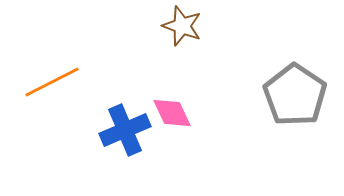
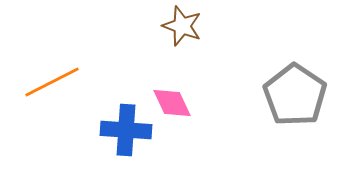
pink diamond: moved 10 px up
blue cross: moved 1 px right; rotated 27 degrees clockwise
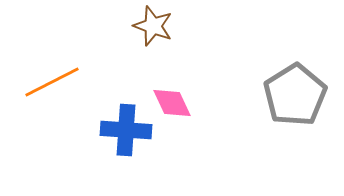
brown star: moved 29 px left
gray pentagon: rotated 6 degrees clockwise
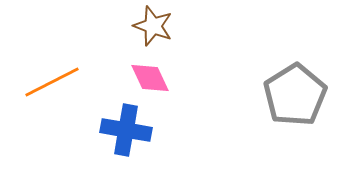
pink diamond: moved 22 px left, 25 px up
blue cross: rotated 6 degrees clockwise
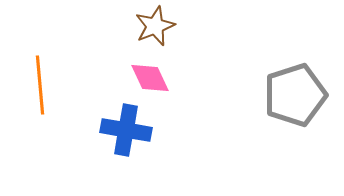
brown star: moved 2 px right; rotated 30 degrees clockwise
orange line: moved 12 px left, 3 px down; rotated 68 degrees counterclockwise
gray pentagon: rotated 14 degrees clockwise
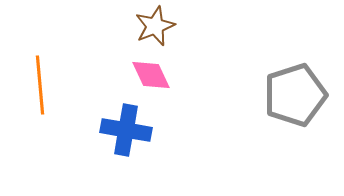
pink diamond: moved 1 px right, 3 px up
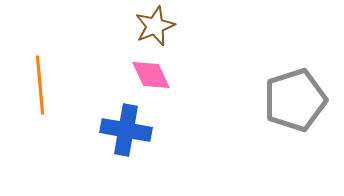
gray pentagon: moved 5 px down
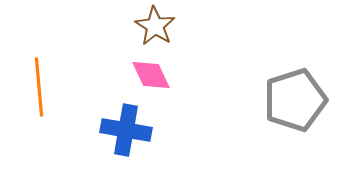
brown star: rotated 18 degrees counterclockwise
orange line: moved 1 px left, 2 px down
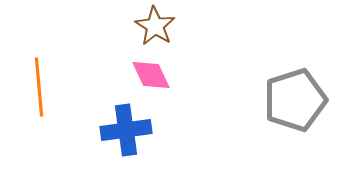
blue cross: rotated 18 degrees counterclockwise
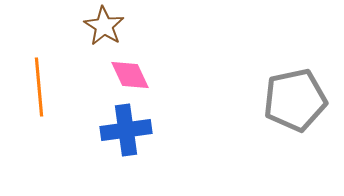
brown star: moved 51 px left
pink diamond: moved 21 px left
gray pentagon: rotated 6 degrees clockwise
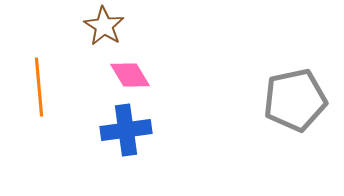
pink diamond: rotated 6 degrees counterclockwise
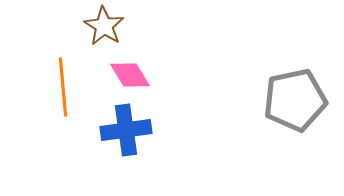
orange line: moved 24 px right
